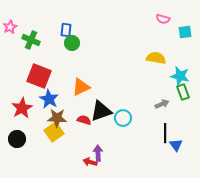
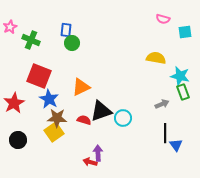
red star: moved 8 px left, 5 px up
black circle: moved 1 px right, 1 px down
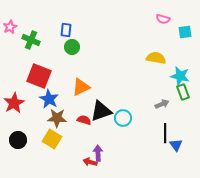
green circle: moved 4 px down
yellow square: moved 2 px left, 7 px down; rotated 24 degrees counterclockwise
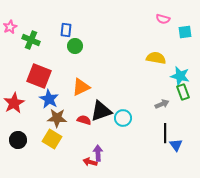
green circle: moved 3 px right, 1 px up
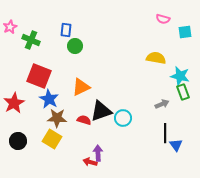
black circle: moved 1 px down
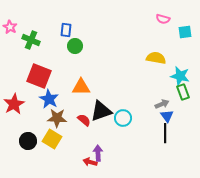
pink star: rotated 16 degrees counterclockwise
orange triangle: rotated 24 degrees clockwise
red star: moved 1 px down
red semicircle: rotated 24 degrees clockwise
black circle: moved 10 px right
blue triangle: moved 9 px left, 29 px up
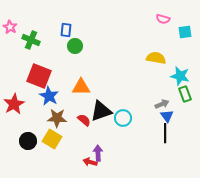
green rectangle: moved 2 px right, 2 px down
blue star: moved 3 px up
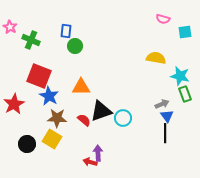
blue rectangle: moved 1 px down
black circle: moved 1 px left, 3 px down
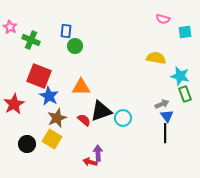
brown star: rotated 24 degrees counterclockwise
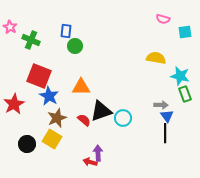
gray arrow: moved 1 px left, 1 px down; rotated 24 degrees clockwise
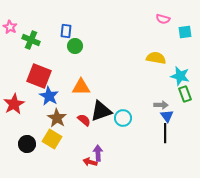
brown star: rotated 18 degrees counterclockwise
